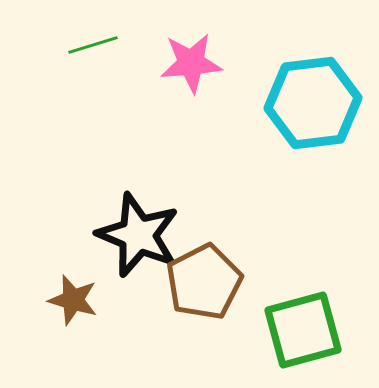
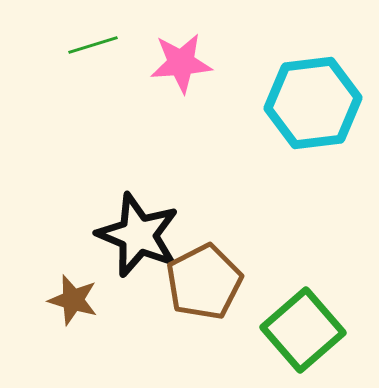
pink star: moved 10 px left
green square: rotated 26 degrees counterclockwise
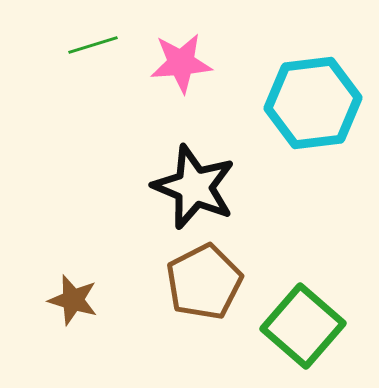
black star: moved 56 px right, 48 px up
green square: moved 4 px up; rotated 8 degrees counterclockwise
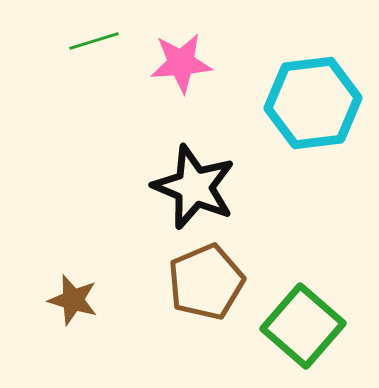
green line: moved 1 px right, 4 px up
brown pentagon: moved 2 px right; rotated 4 degrees clockwise
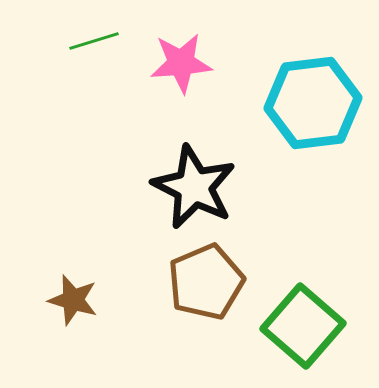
black star: rotated 4 degrees clockwise
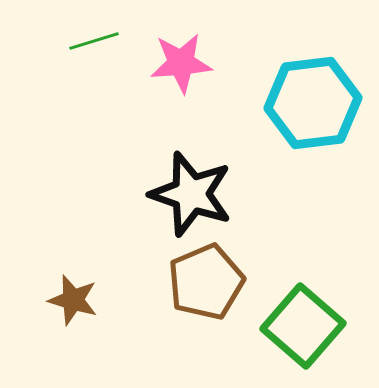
black star: moved 3 px left, 7 px down; rotated 8 degrees counterclockwise
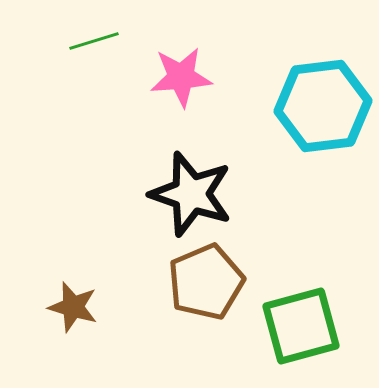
pink star: moved 14 px down
cyan hexagon: moved 10 px right, 3 px down
brown star: moved 7 px down
green square: moved 2 px left; rotated 34 degrees clockwise
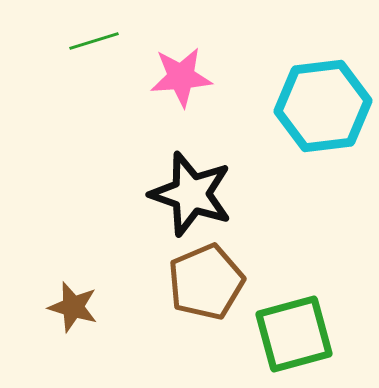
green square: moved 7 px left, 8 px down
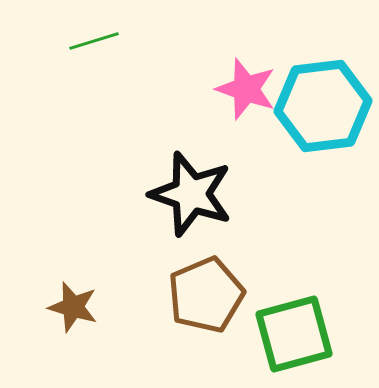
pink star: moved 65 px right, 12 px down; rotated 24 degrees clockwise
brown pentagon: moved 13 px down
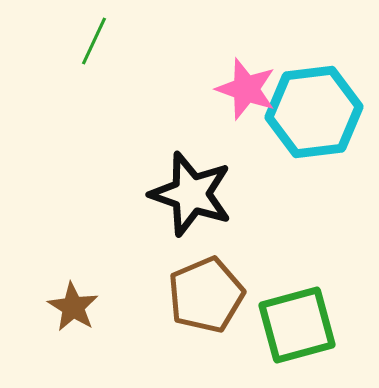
green line: rotated 48 degrees counterclockwise
cyan hexagon: moved 9 px left, 6 px down
brown star: rotated 15 degrees clockwise
green square: moved 3 px right, 9 px up
